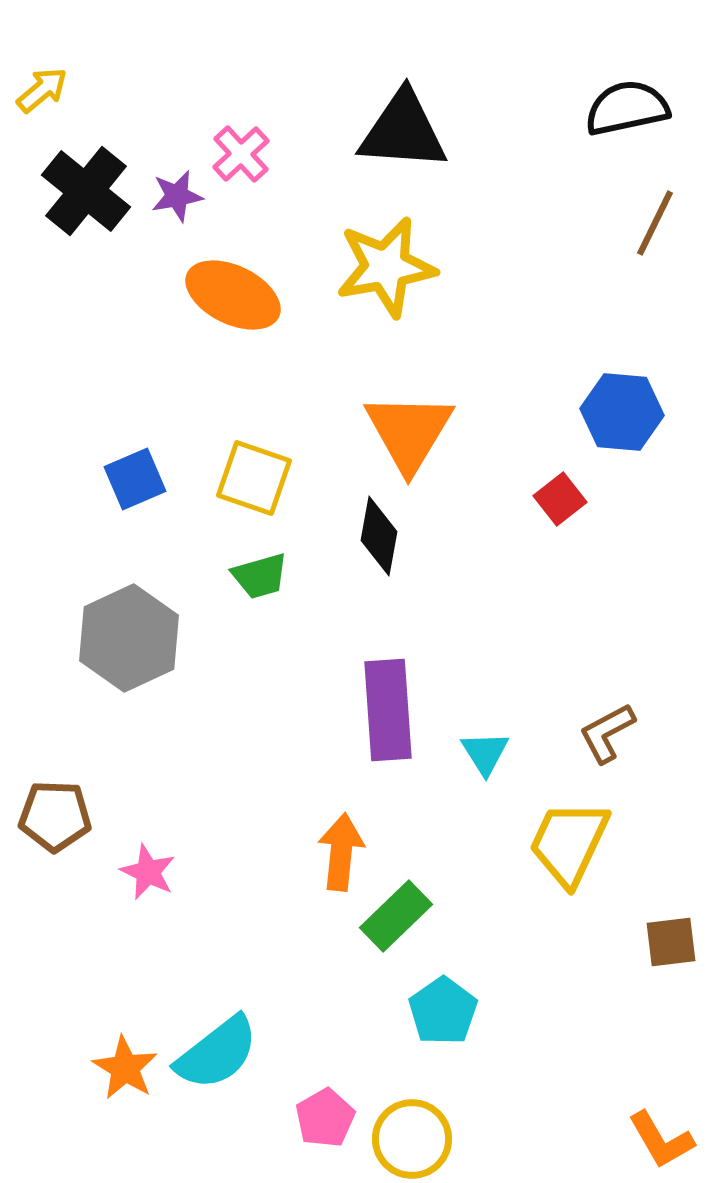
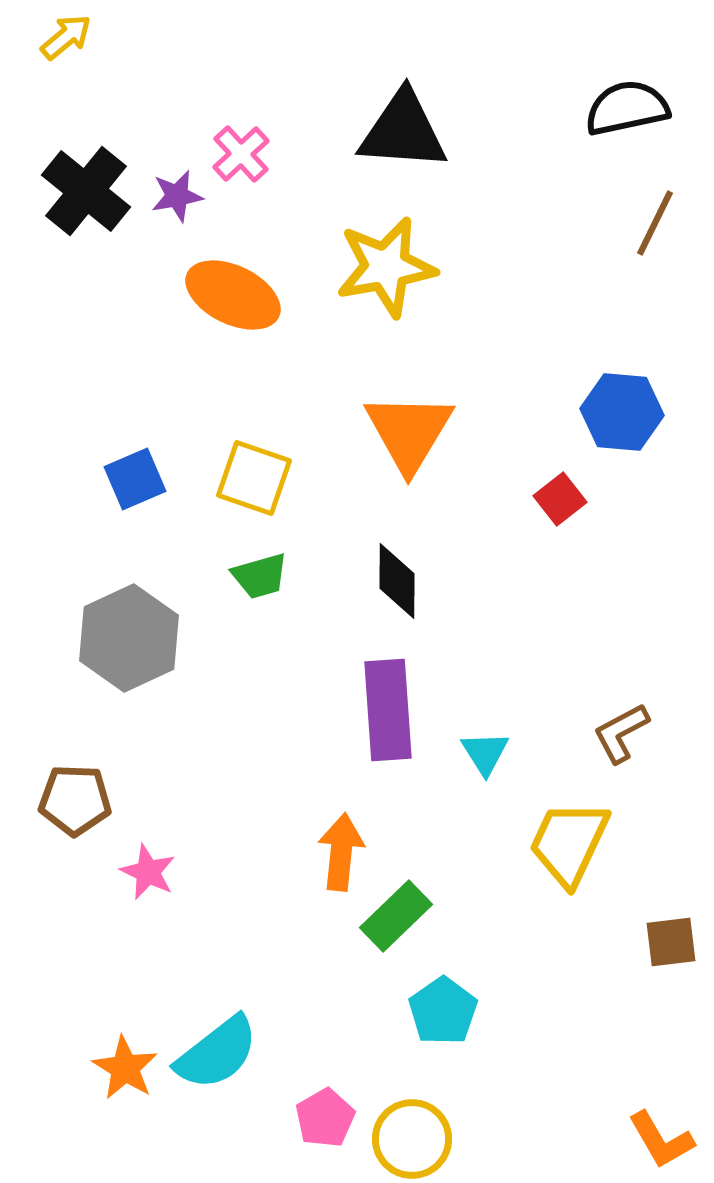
yellow arrow: moved 24 px right, 53 px up
black diamond: moved 18 px right, 45 px down; rotated 10 degrees counterclockwise
brown L-shape: moved 14 px right
brown pentagon: moved 20 px right, 16 px up
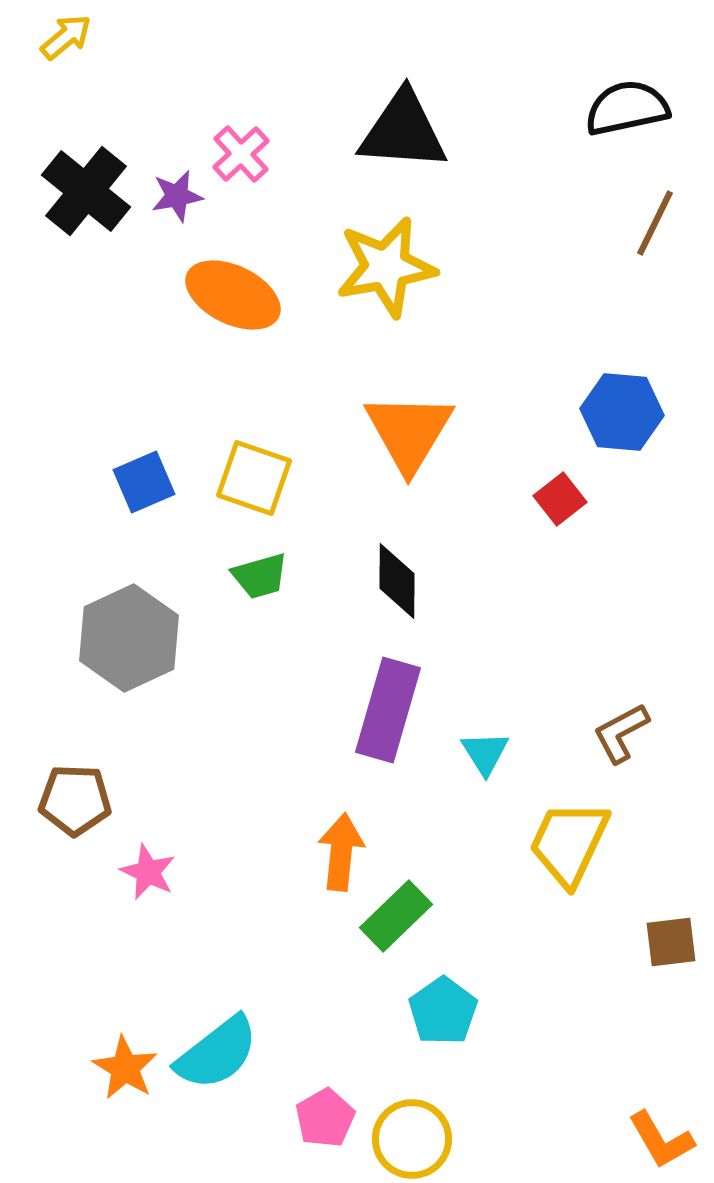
blue square: moved 9 px right, 3 px down
purple rectangle: rotated 20 degrees clockwise
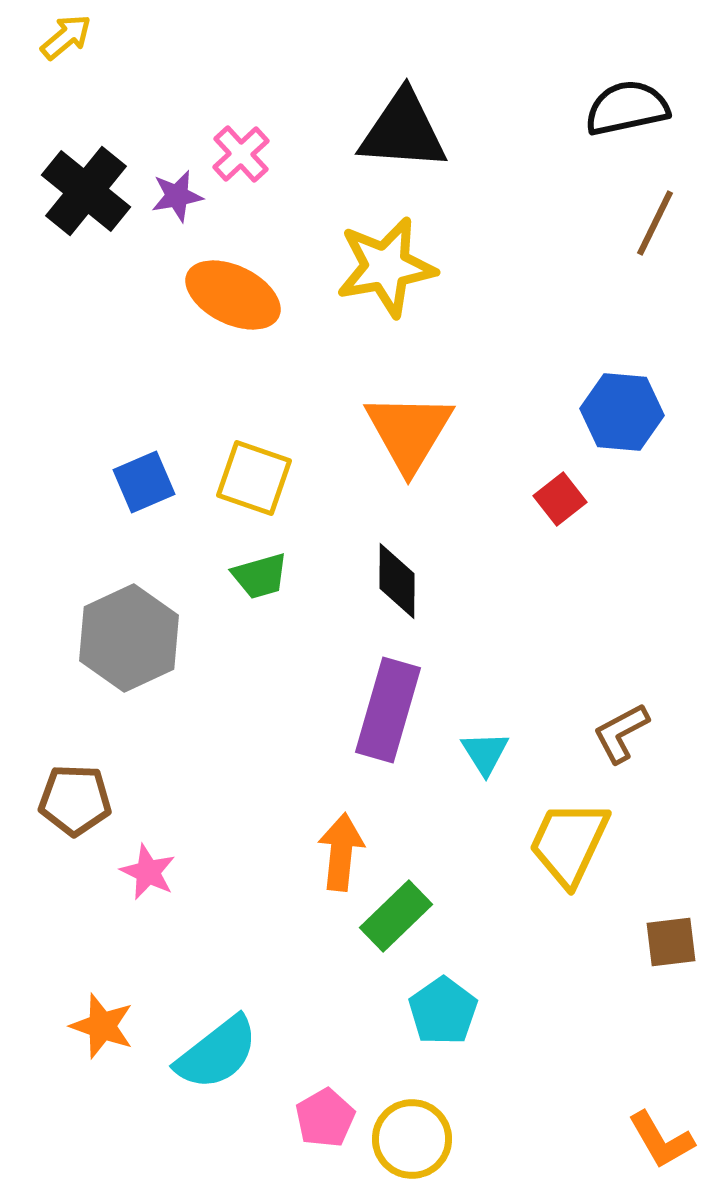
orange star: moved 23 px left, 42 px up; rotated 12 degrees counterclockwise
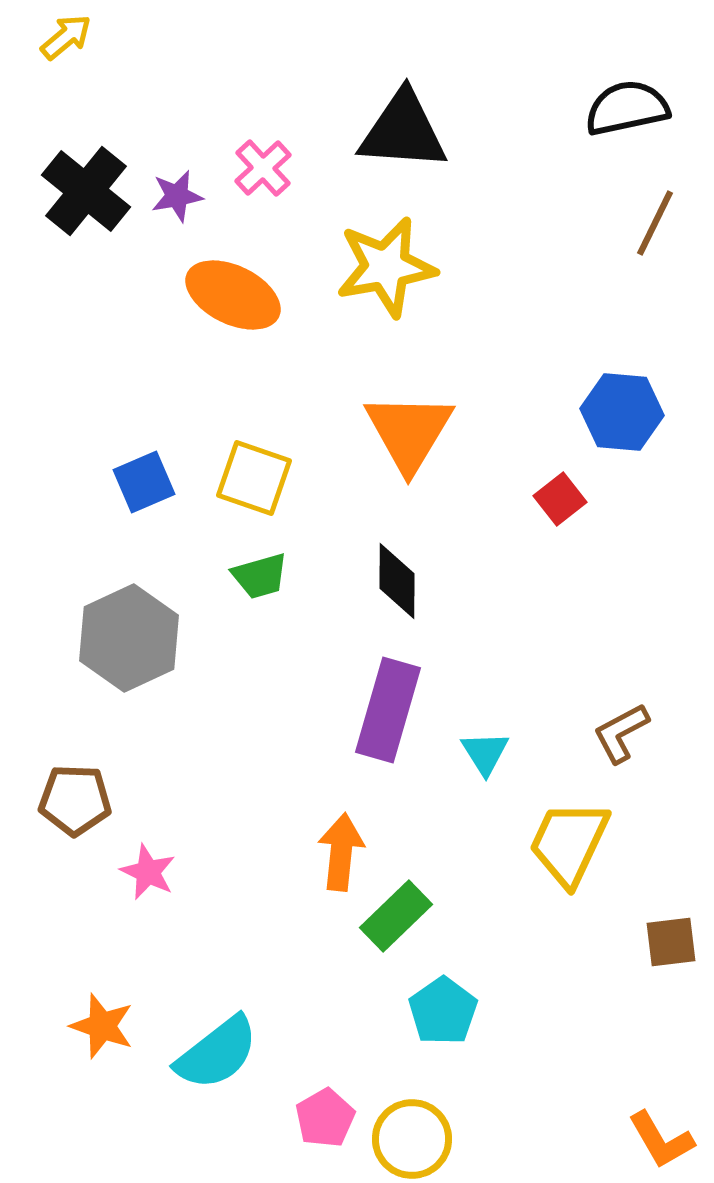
pink cross: moved 22 px right, 14 px down
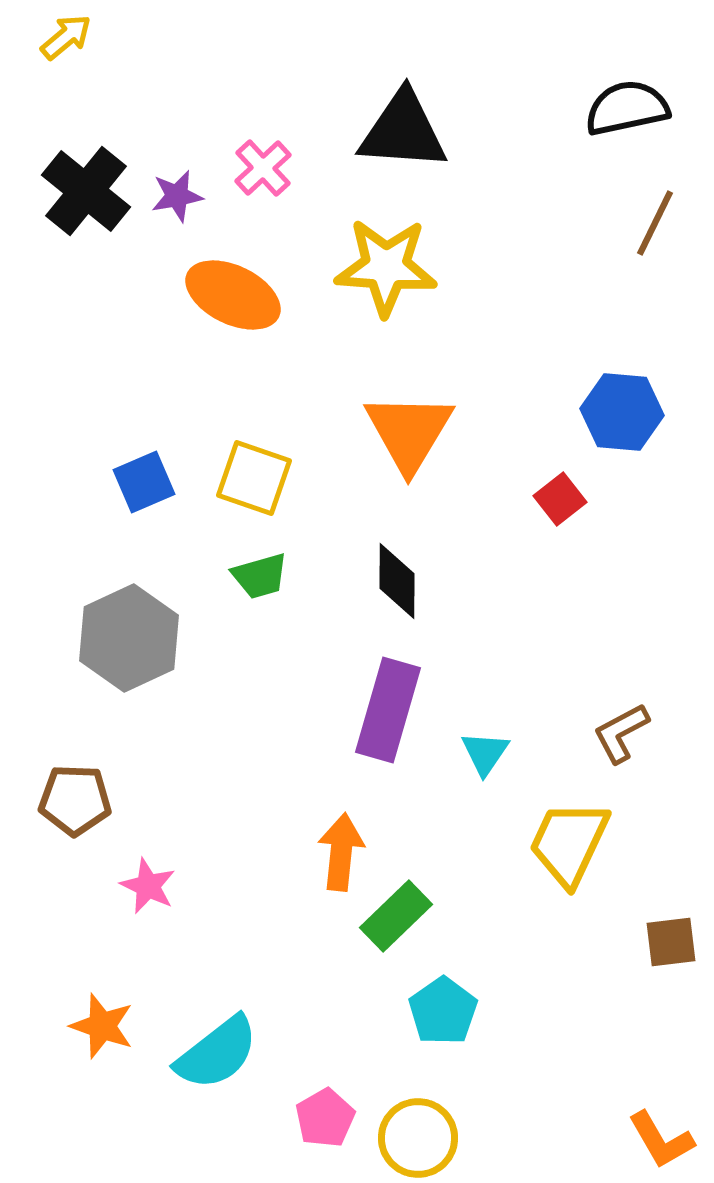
yellow star: rotated 14 degrees clockwise
cyan triangle: rotated 6 degrees clockwise
pink star: moved 14 px down
yellow circle: moved 6 px right, 1 px up
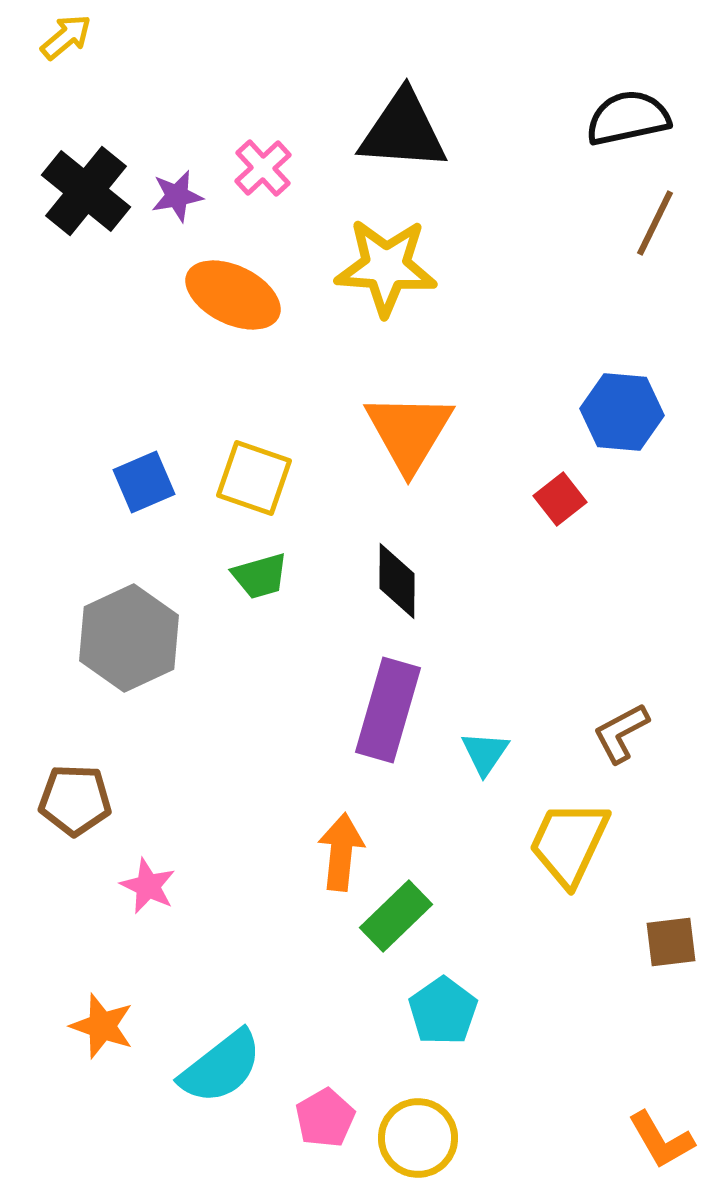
black semicircle: moved 1 px right, 10 px down
cyan semicircle: moved 4 px right, 14 px down
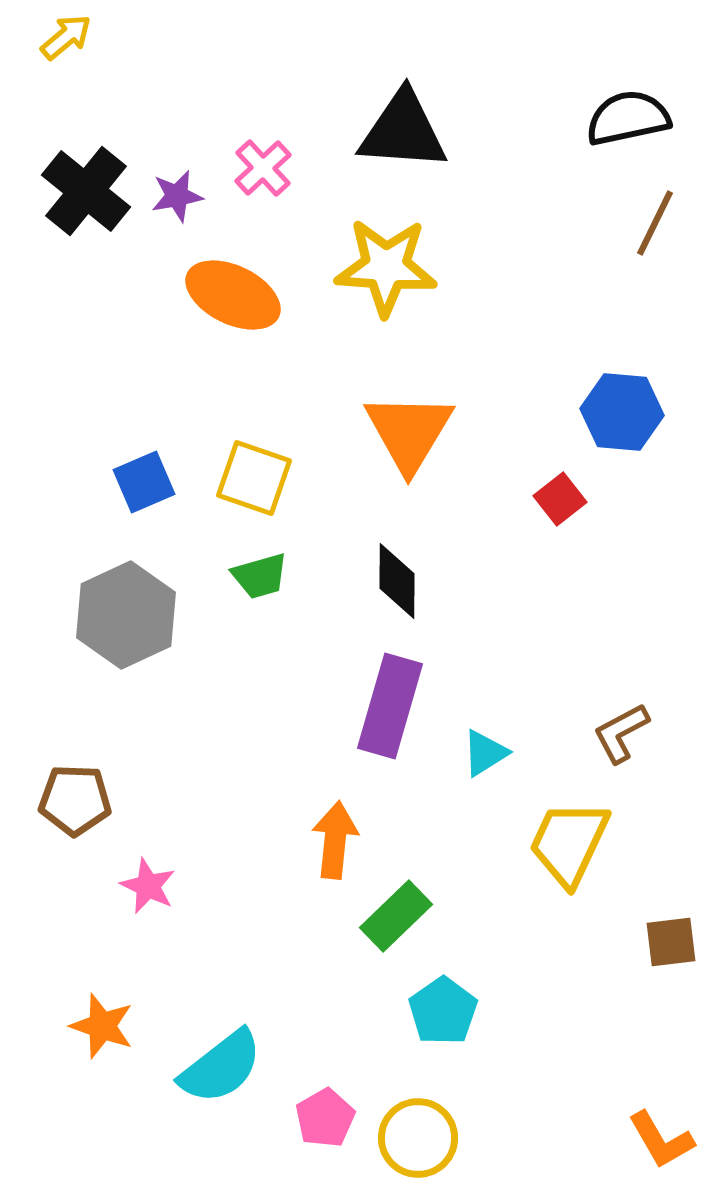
gray hexagon: moved 3 px left, 23 px up
purple rectangle: moved 2 px right, 4 px up
cyan triangle: rotated 24 degrees clockwise
orange arrow: moved 6 px left, 12 px up
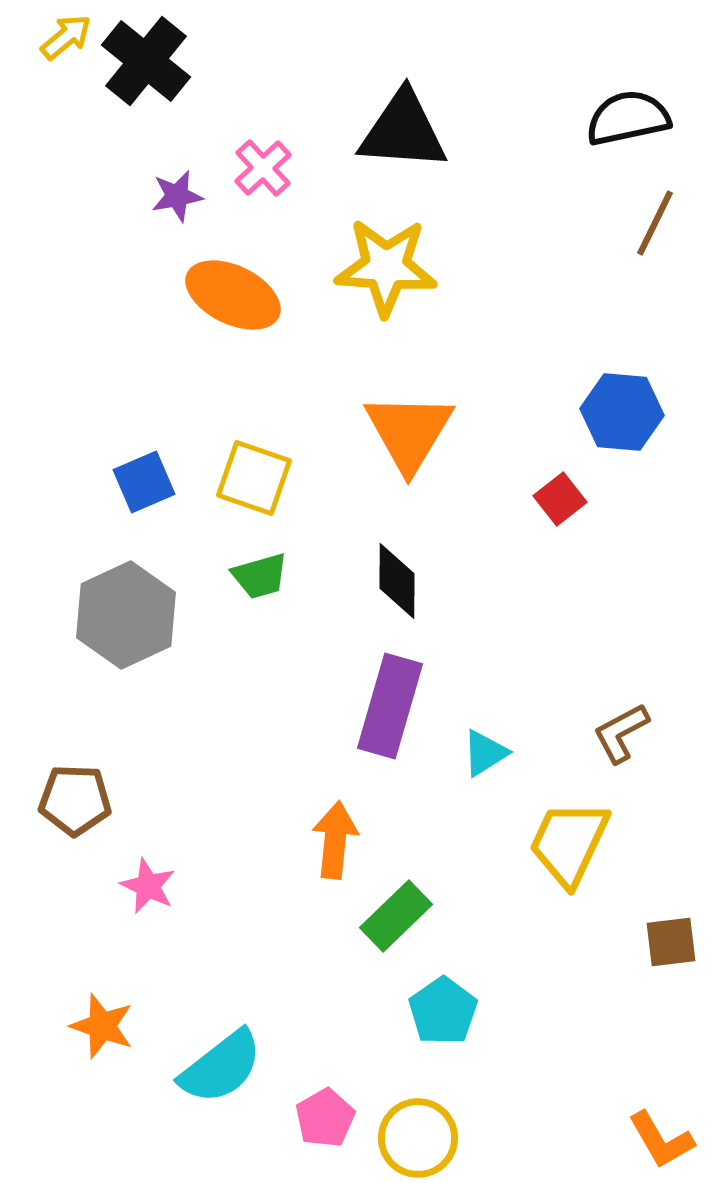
black cross: moved 60 px right, 130 px up
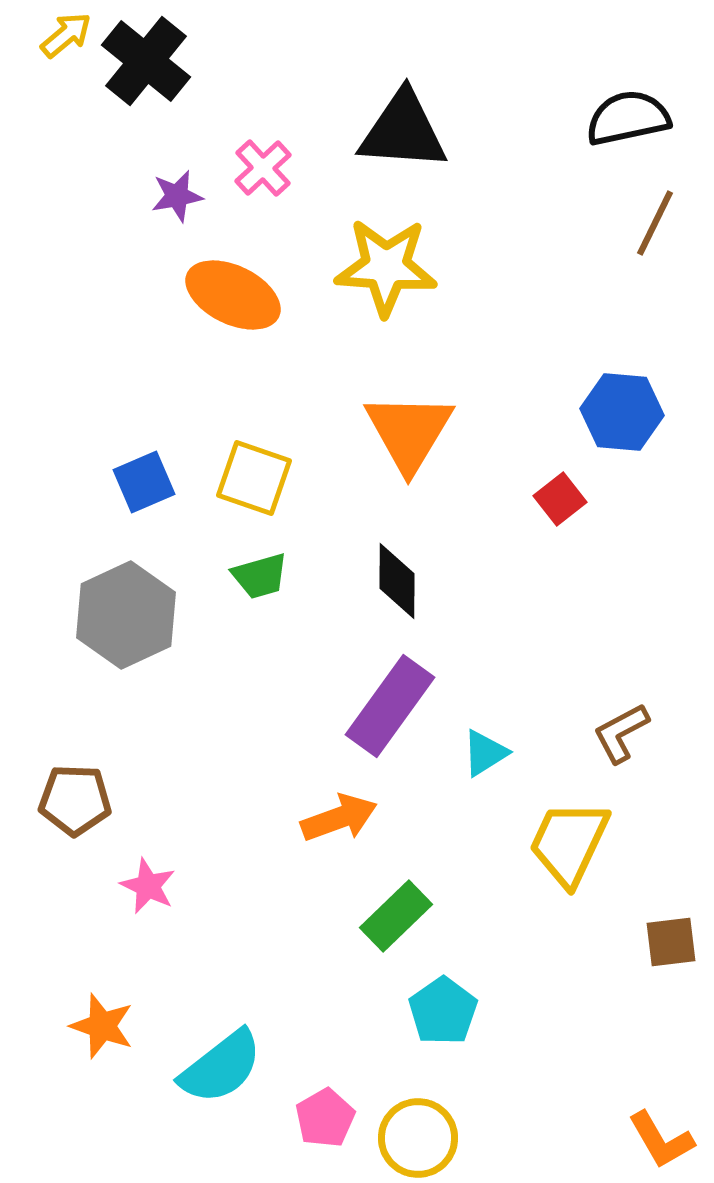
yellow arrow: moved 2 px up
purple rectangle: rotated 20 degrees clockwise
orange arrow: moved 4 px right, 22 px up; rotated 64 degrees clockwise
